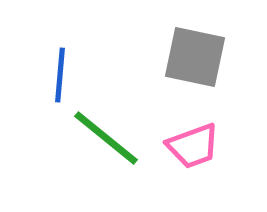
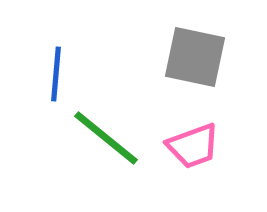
blue line: moved 4 px left, 1 px up
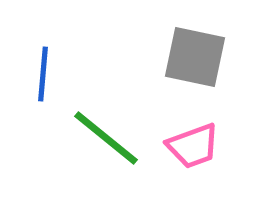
blue line: moved 13 px left
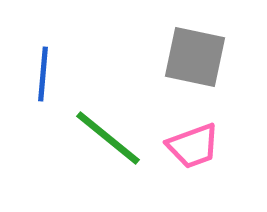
green line: moved 2 px right
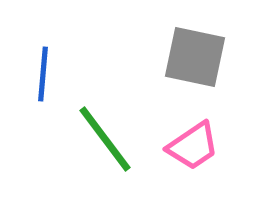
green line: moved 3 px left, 1 px down; rotated 14 degrees clockwise
pink trapezoid: rotated 14 degrees counterclockwise
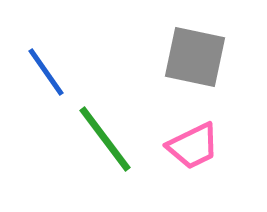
blue line: moved 3 px right, 2 px up; rotated 40 degrees counterclockwise
pink trapezoid: rotated 8 degrees clockwise
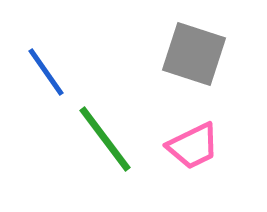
gray square: moved 1 px left, 3 px up; rotated 6 degrees clockwise
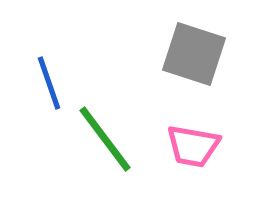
blue line: moved 3 px right, 11 px down; rotated 16 degrees clockwise
pink trapezoid: rotated 36 degrees clockwise
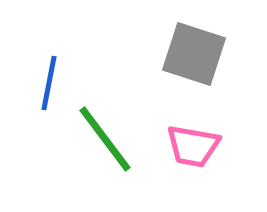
blue line: rotated 30 degrees clockwise
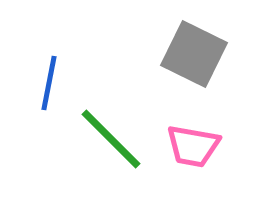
gray square: rotated 8 degrees clockwise
green line: moved 6 px right; rotated 8 degrees counterclockwise
